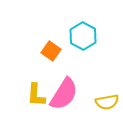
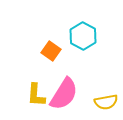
yellow semicircle: moved 1 px left
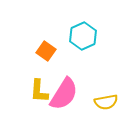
cyan hexagon: rotated 8 degrees clockwise
orange square: moved 5 px left
yellow L-shape: moved 3 px right, 4 px up
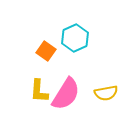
cyan hexagon: moved 8 px left, 2 px down
pink semicircle: moved 2 px right
yellow semicircle: moved 9 px up
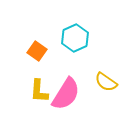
orange square: moved 9 px left
yellow semicircle: moved 11 px up; rotated 45 degrees clockwise
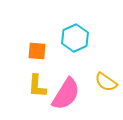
orange square: rotated 30 degrees counterclockwise
yellow L-shape: moved 2 px left, 5 px up
